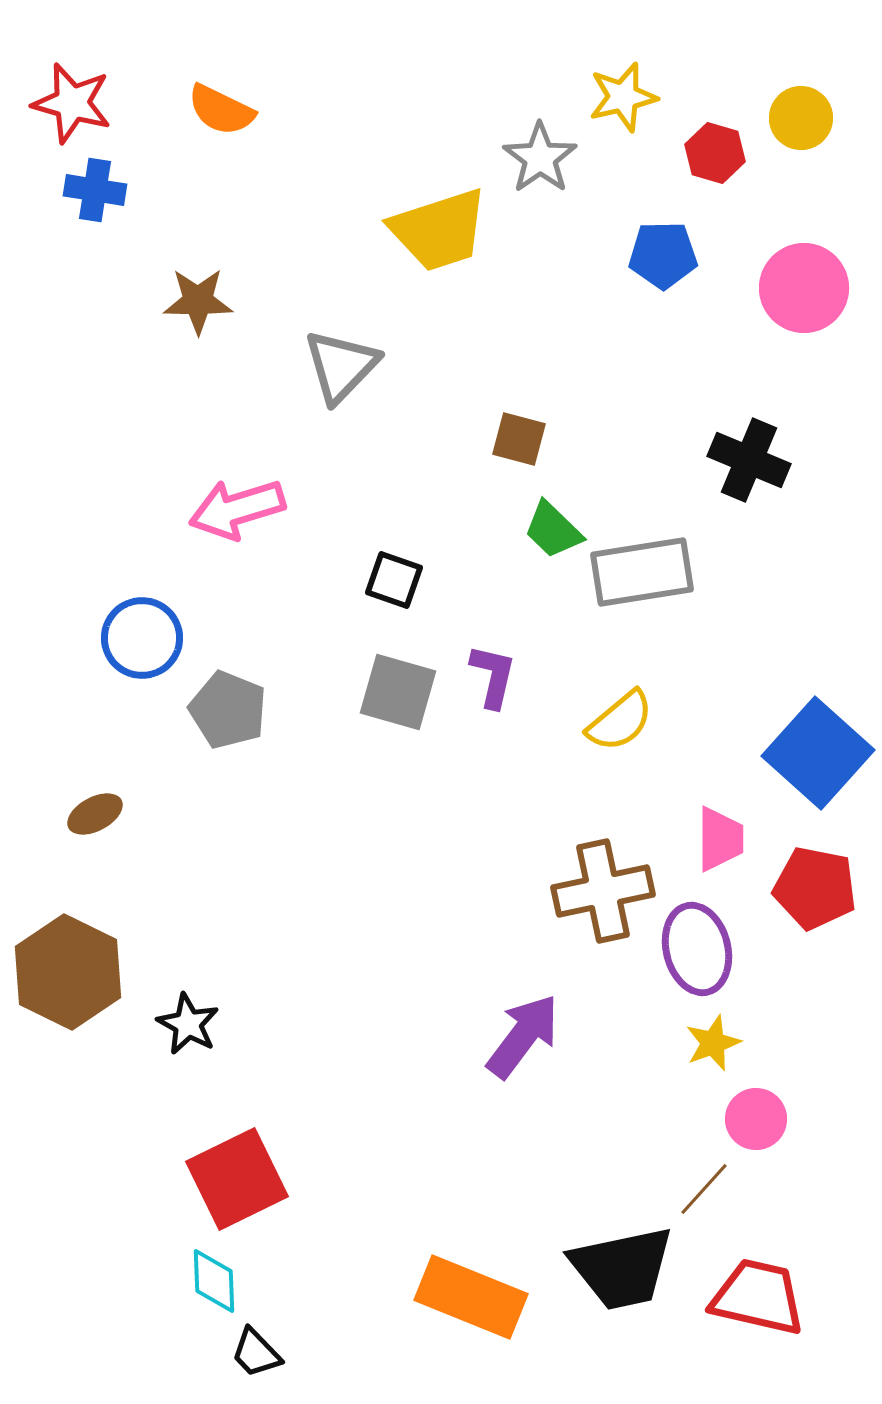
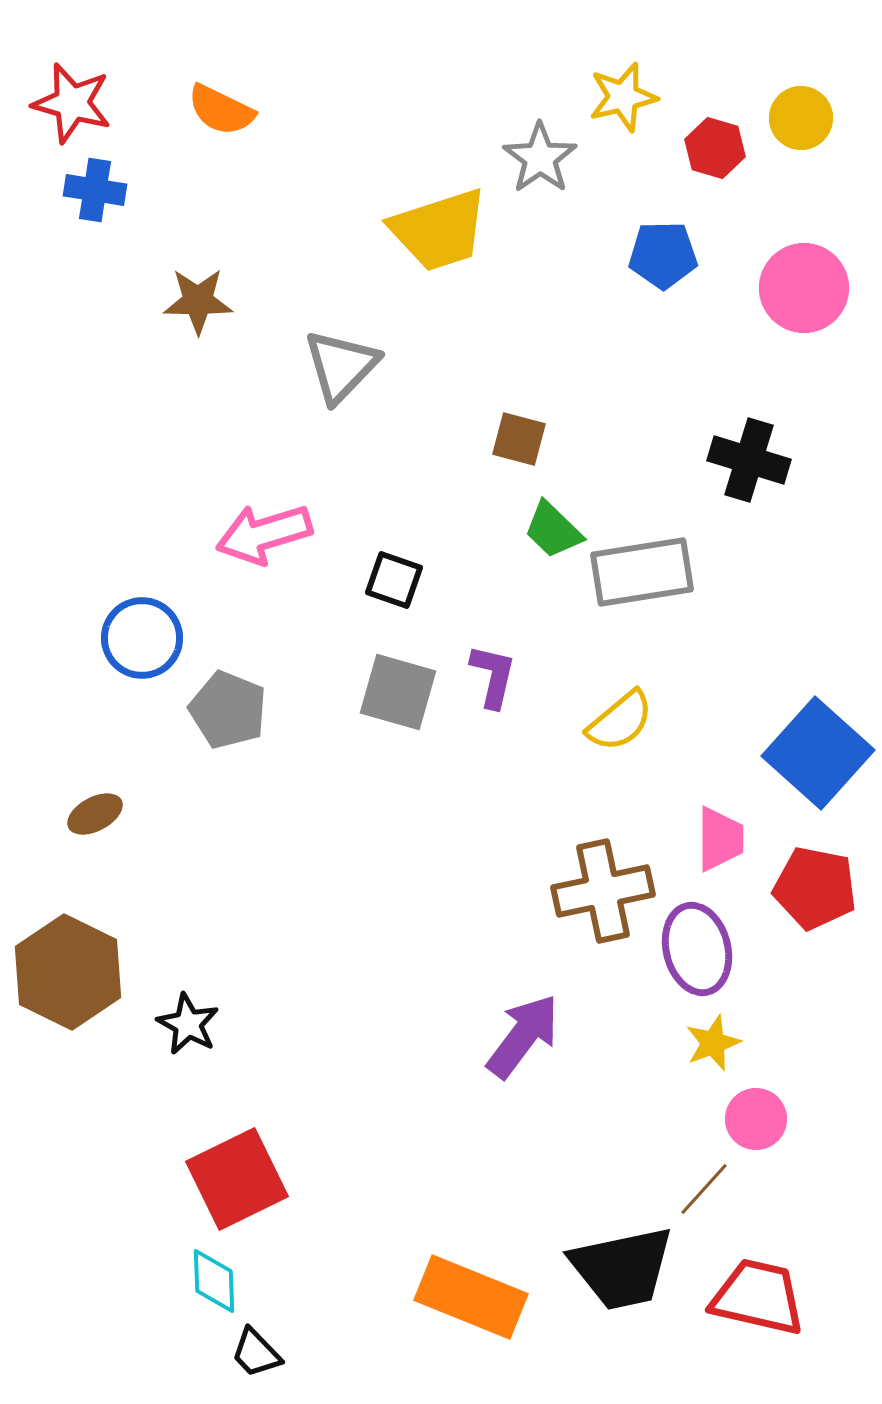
red hexagon at (715, 153): moved 5 px up
black cross at (749, 460): rotated 6 degrees counterclockwise
pink arrow at (237, 509): moved 27 px right, 25 px down
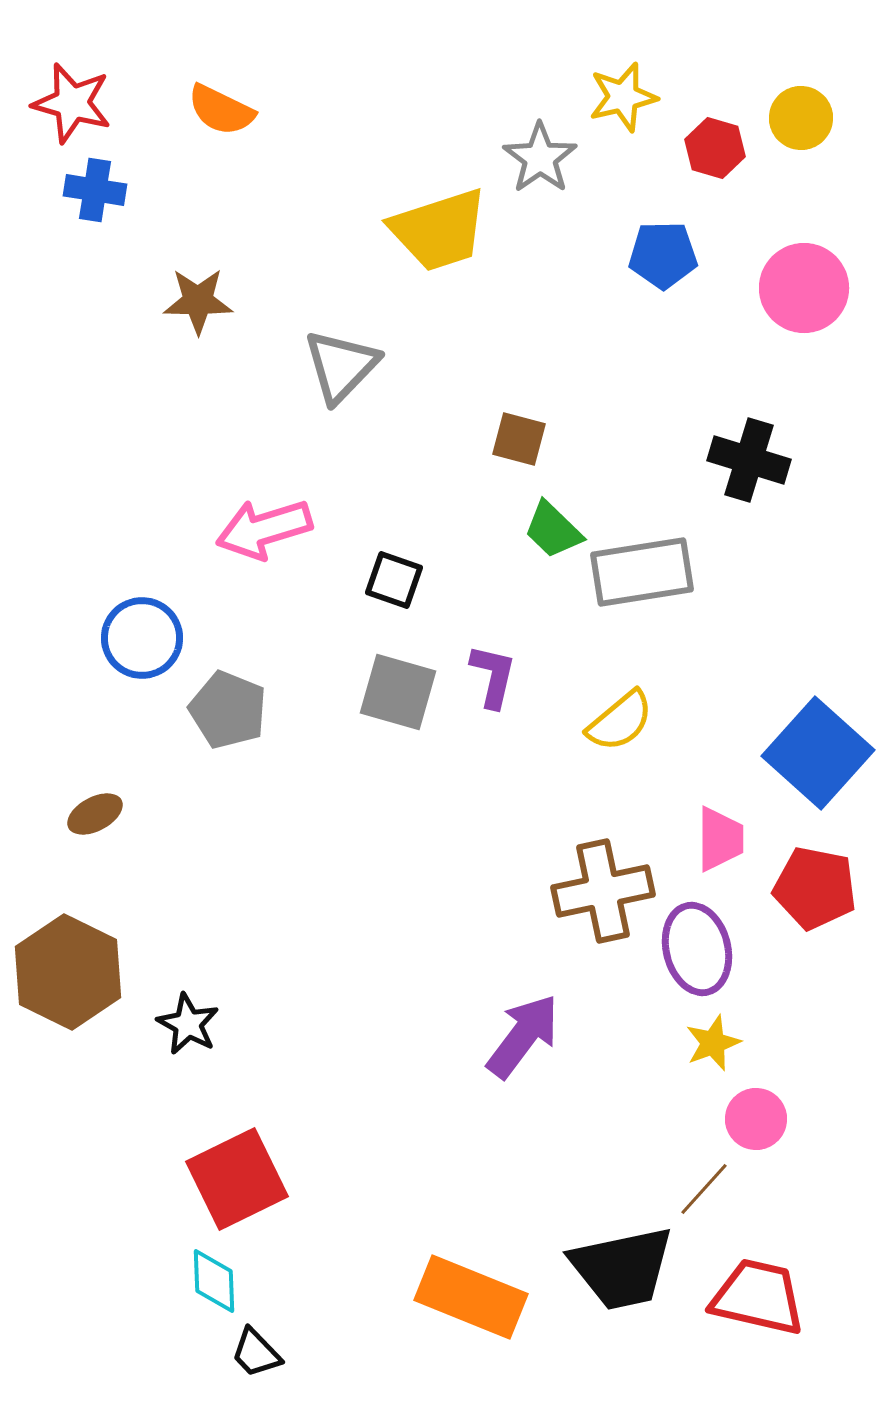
pink arrow at (264, 534): moved 5 px up
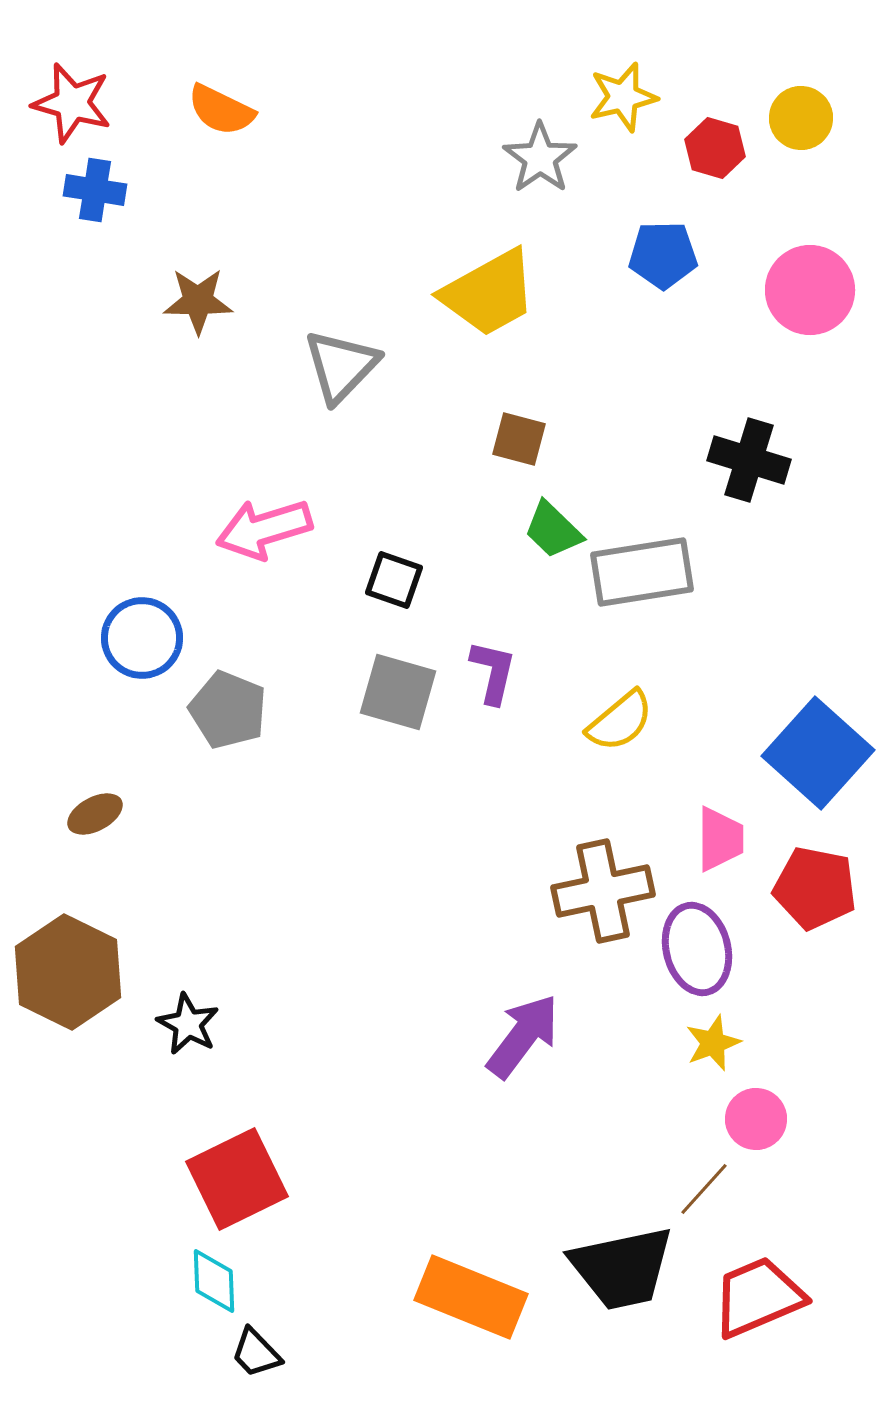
yellow trapezoid at (439, 230): moved 50 px right, 63 px down; rotated 11 degrees counterclockwise
pink circle at (804, 288): moved 6 px right, 2 px down
purple L-shape at (493, 676): moved 4 px up
red trapezoid at (758, 1297): rotated 36 degrees counterclockwise
